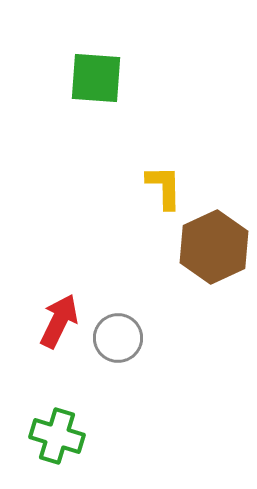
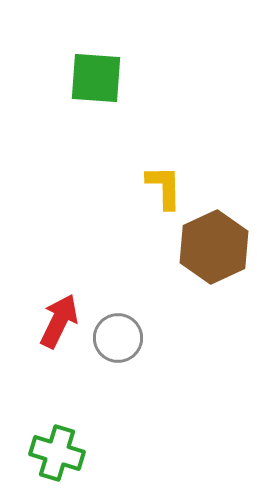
green cross: moved 17 px down
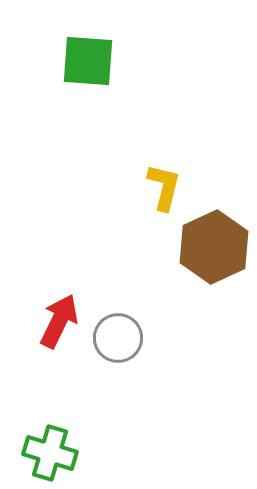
green square: moved 8 px left, 17 px up
yellow L-shape: rotated 15 degrees clockwise
green cross: moved 7 px left
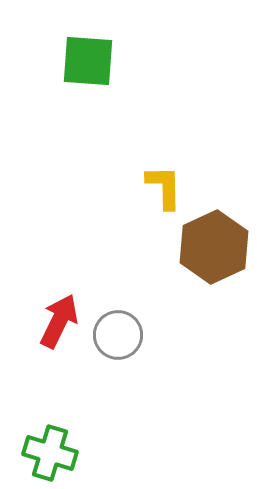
yellow L-shape: rotated 15 degrees counterclockwise
gray circle: moved 3 px up
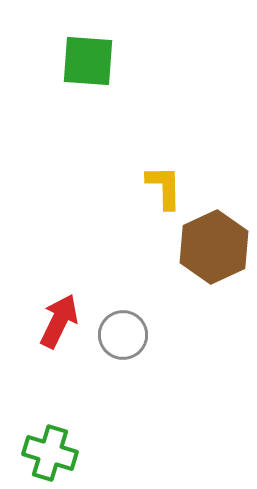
gray circle: moved 5 px right
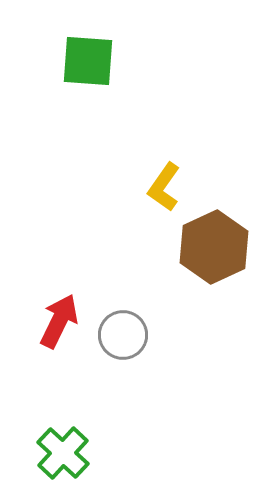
yellow L-shape: rotated 144 degrees counterclockwise
green cross: moved 13 px right; rotated 26 degrees clockwise
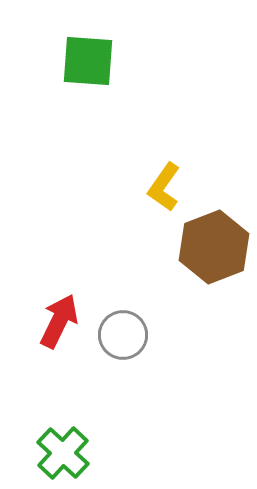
brown hexagon: rotated 4 degrees clockwise
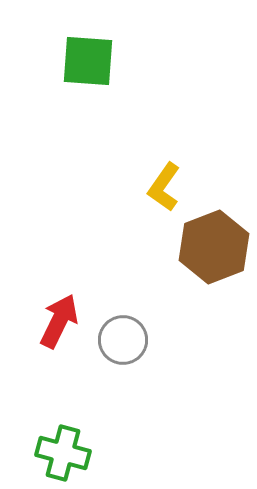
gray circle: moved 5 px down
green cross: rotated 28 degrees counterclockwise
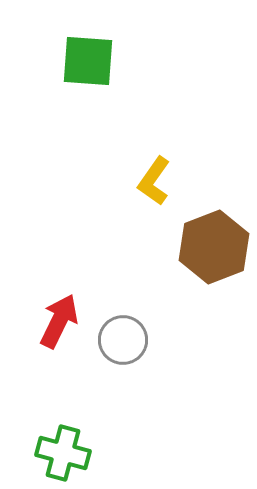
yellow L-shape: moved 10 px left, 6 px up
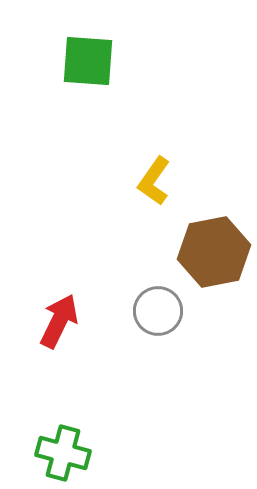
brown hexagon: moved 5 px down; rotated 10 degrees clockwise
gray circle: moved 35 px right, 29 px up
